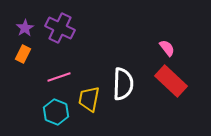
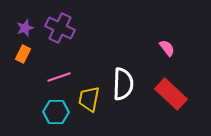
purple star: rotated 12 degrees clockwise
red rectangle: moved 13 px down
cyan hexagon: rotated 20 degrees counterclockwise
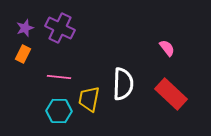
pink line: rotated 25 degrees clockwise
cyan hexagon: moved 3 px right, 1 px up
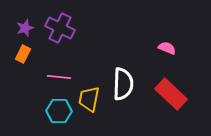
pink semicircle: rotated 30 degrees counterclockwise
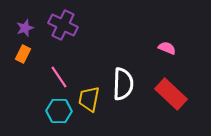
purple cross: moved 3 px right, 3 px up
pink line: rotated 50 degrees clockwise
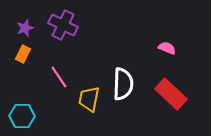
cyan hexagon: moved 37 px left, 5 px down
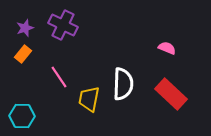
orange rectangle: rotated 12 degrees clockwise
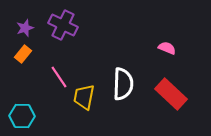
yellow trapezoid: moved 5 px left, 2 px up
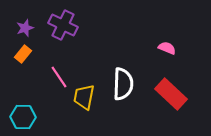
cyan hexagon: moved 1 px right, 1 px down
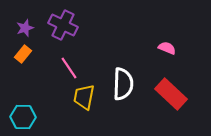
pink line: moved 10 px right, 9 px up
